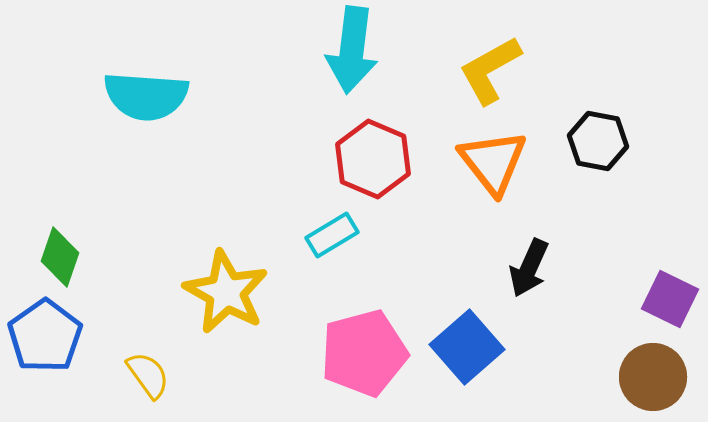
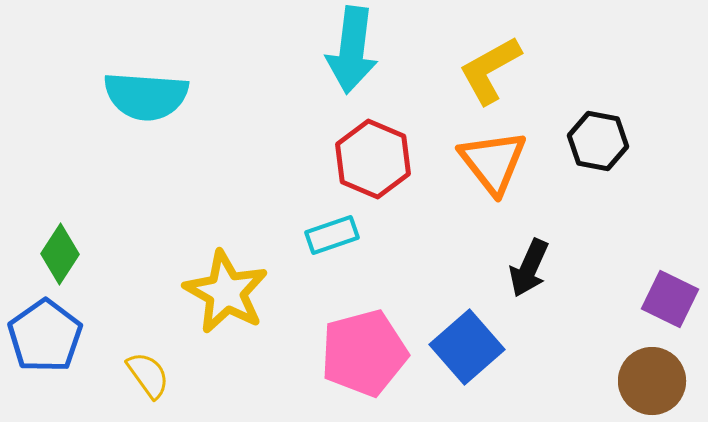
cyan rectangle: rotated 12 degrees clockwise
green diamond: moved 3 px up; rotated 14 degrees clockwise
brown circle: moved 1 px left, 4 px down
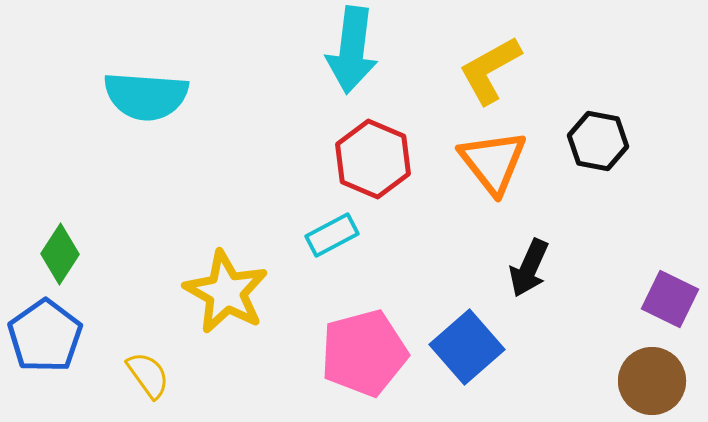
cyan rectangle: rotated 9 degrees counterclockwise
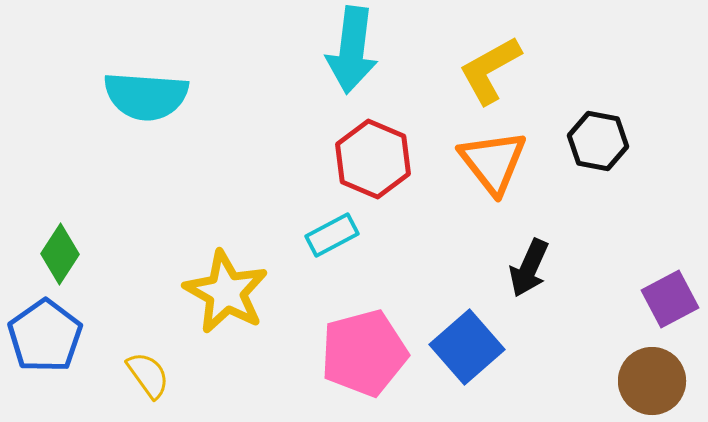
purple square: rotated 36 degrees clockwise
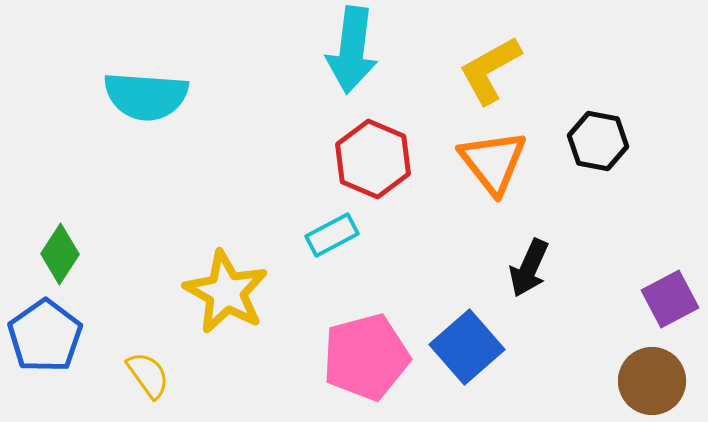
pink pentagon: moved 2 px right, 4 px down
